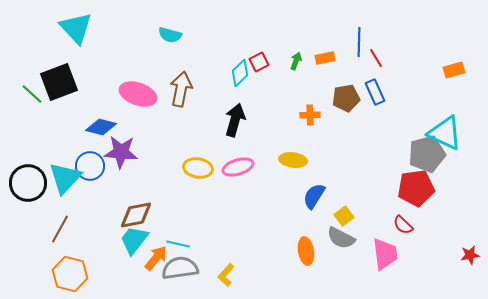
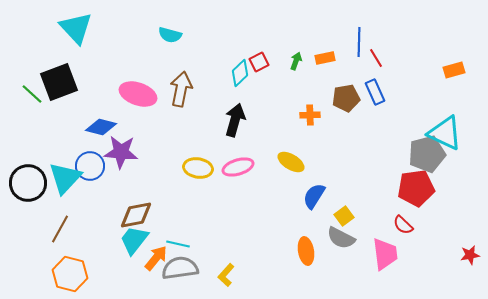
yellow ellipse at (293, 160): moved 2 px left, 2 px down; rotated 24 degrees clockwise
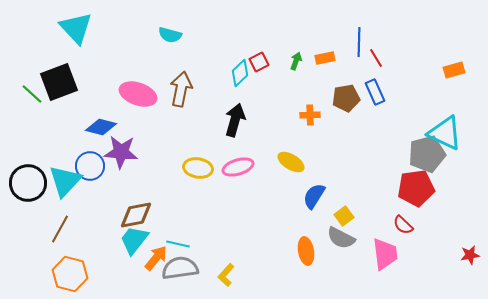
cyan triangle at (65, 178): moved 3 px down
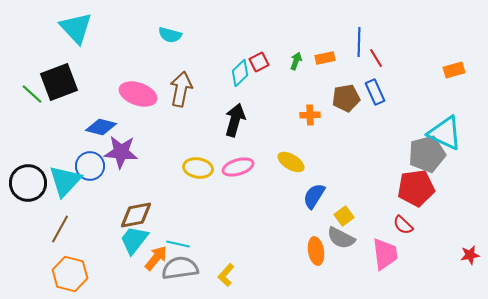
orange ellipse at (306, 251): moved 10 px right
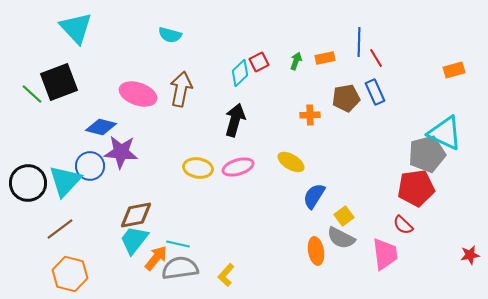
brown line at (60, 229): rotated 24 degrees clockwise
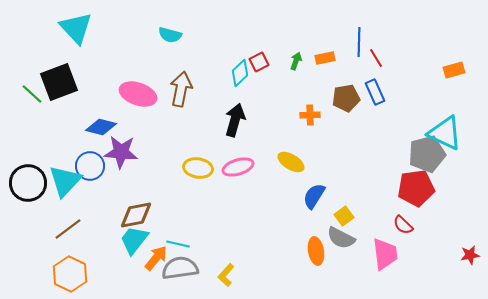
brown line at (60, 229): moved 8 px right
orange hexagon at (70, 274): rotated 12 degrees clockwise
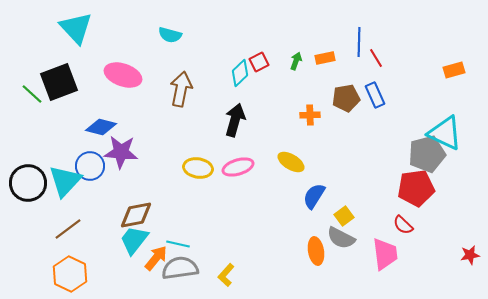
blue rectangle at (375, 92): moved 3 px down
pink ellipse at (138, 94): moved 15 px left, 19 px up
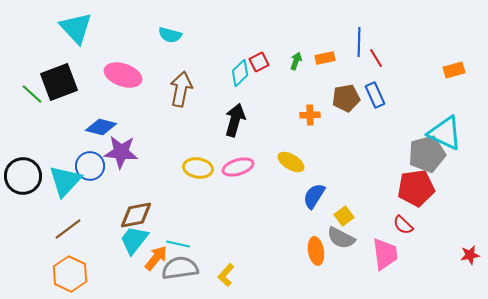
black circle at (28, 183): moved 5 px left, 7 px up
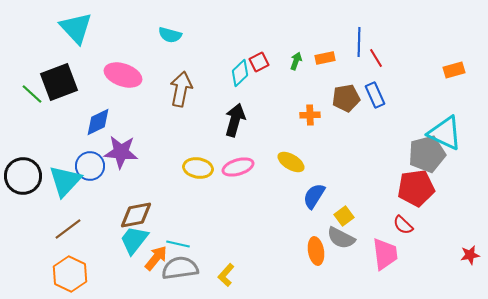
blue diamond at (101, 127): moved 3 px left, 5 px up; rotated 40 degrees counterclockwise
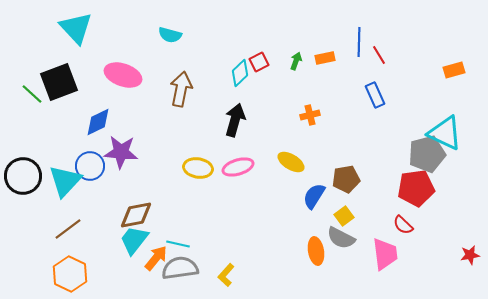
red line at (376, 58): moved 3 px right, 3 px up
brown pentagon at (346, 98): moved 81 px down
orange cross at (310, 115): rotated 12 degrees counterclockwise
